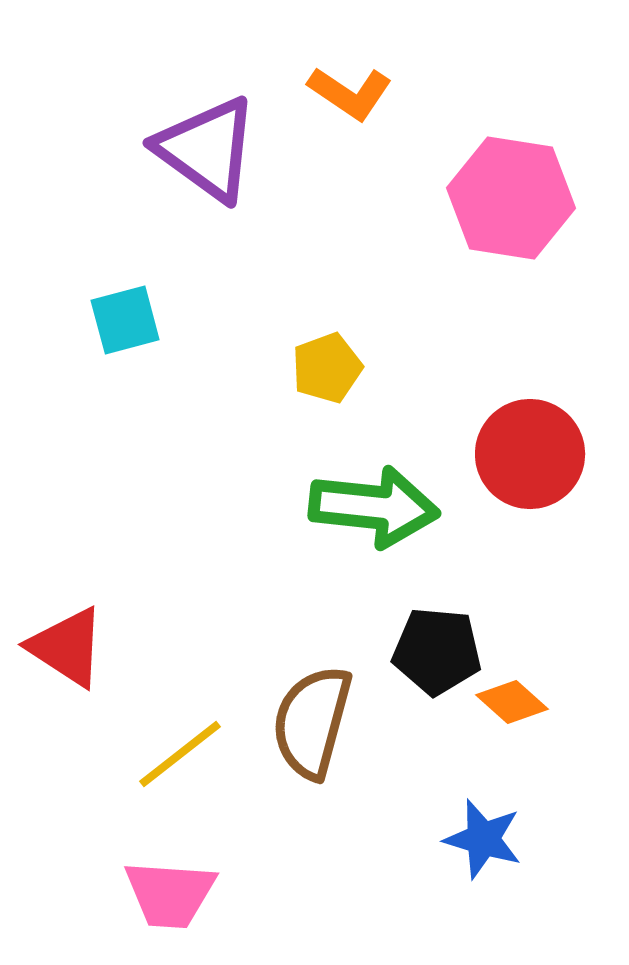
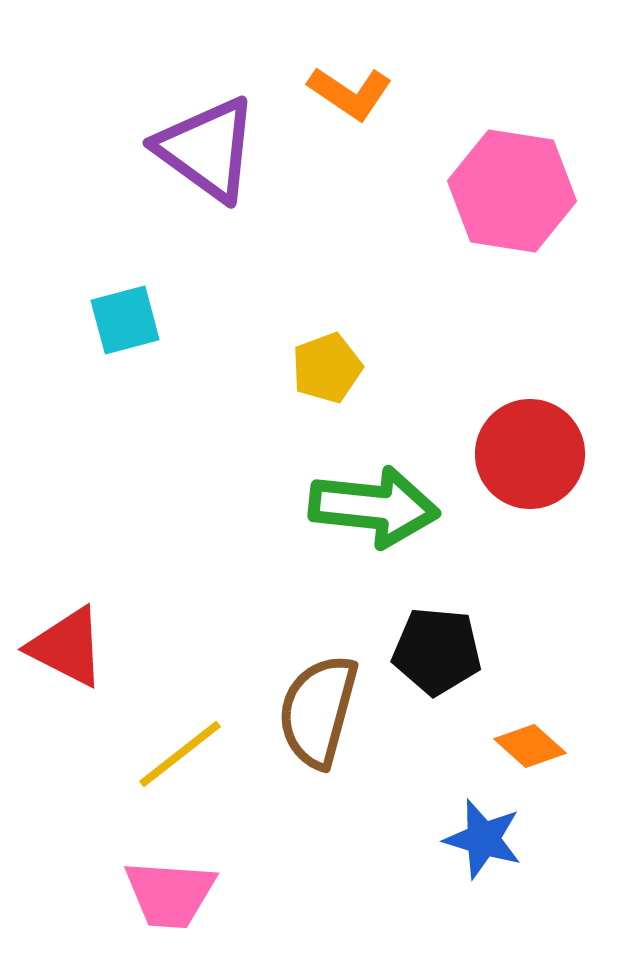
pink hexagon: moved 1 px right, 7 px up
red triangle: rotated 6 degrees counterclockwise
orange diamond: moved 18 px right, 44 px down
brown semicircle: moved 6 px right, 11 px up
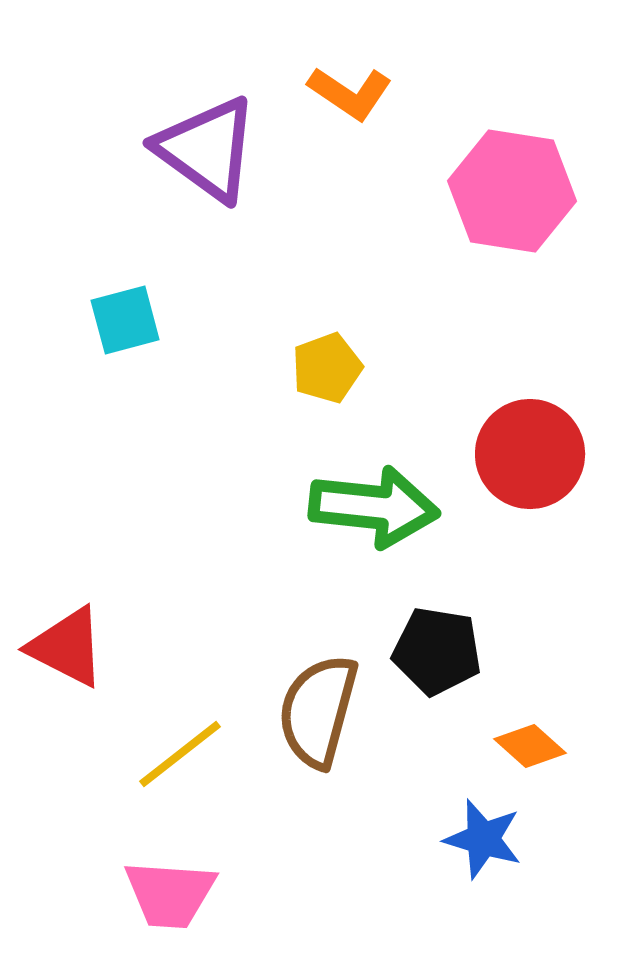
black pentagon: rotated 4 degrees clockwise
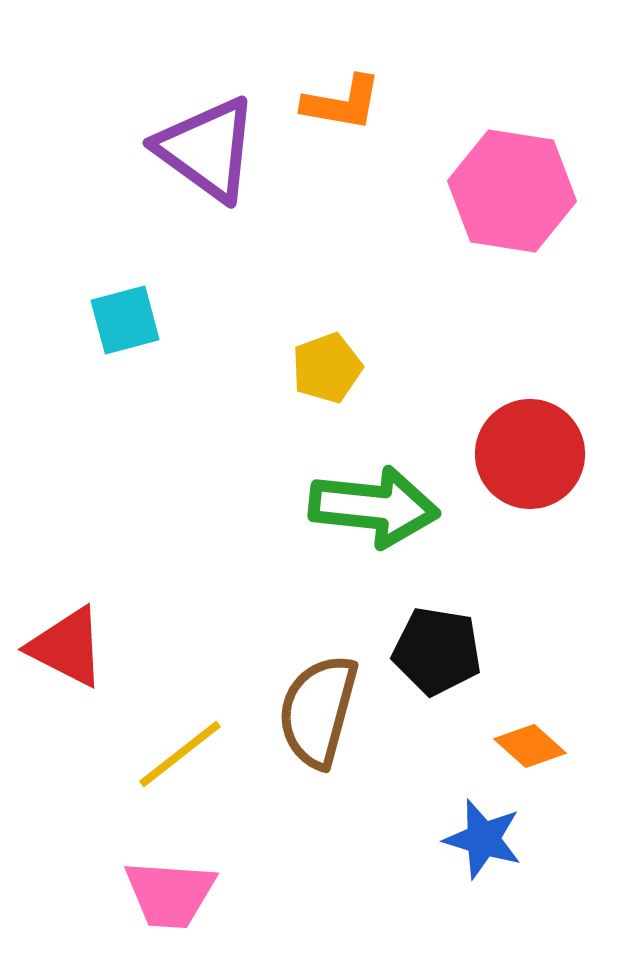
orange L-shape: moved 8 px left, 10 px down; rotated 24 degrees counterclockwise
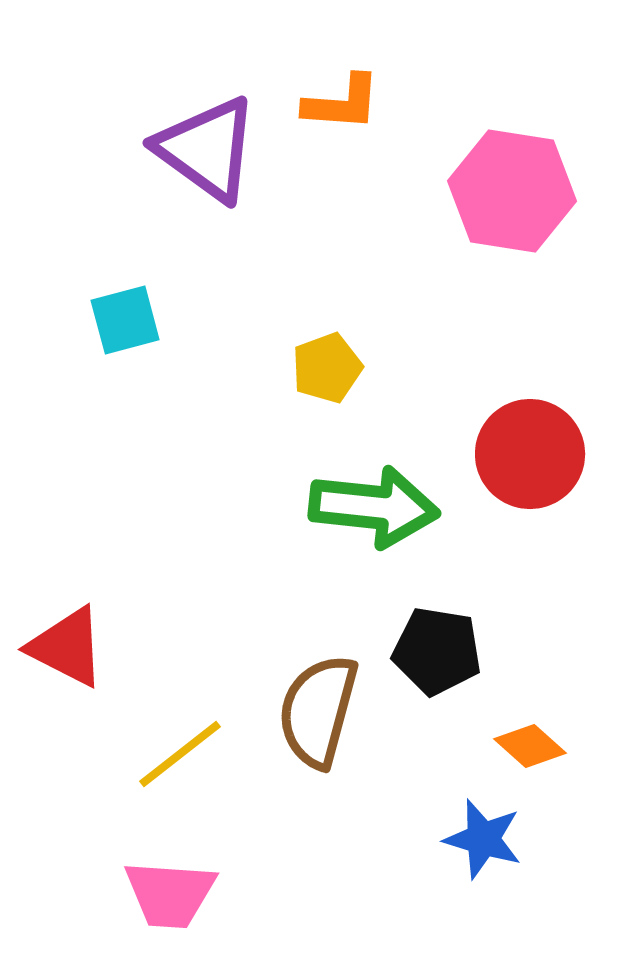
orange L-shape: rotated 6 degrees counterclockwise
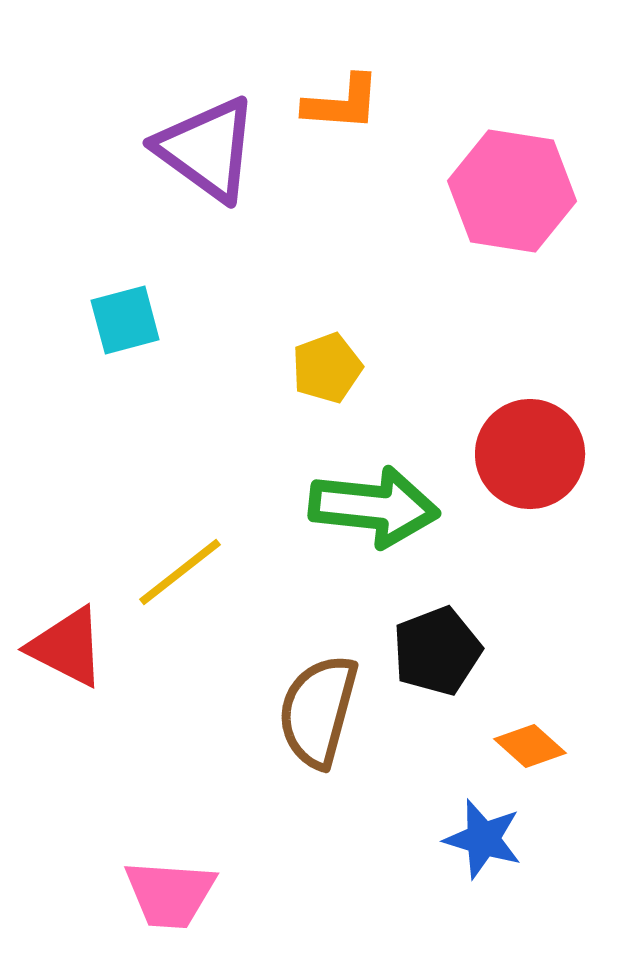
black pentagon: rotated 30 degrees counterclockwise
yellow line: moved 182 px up
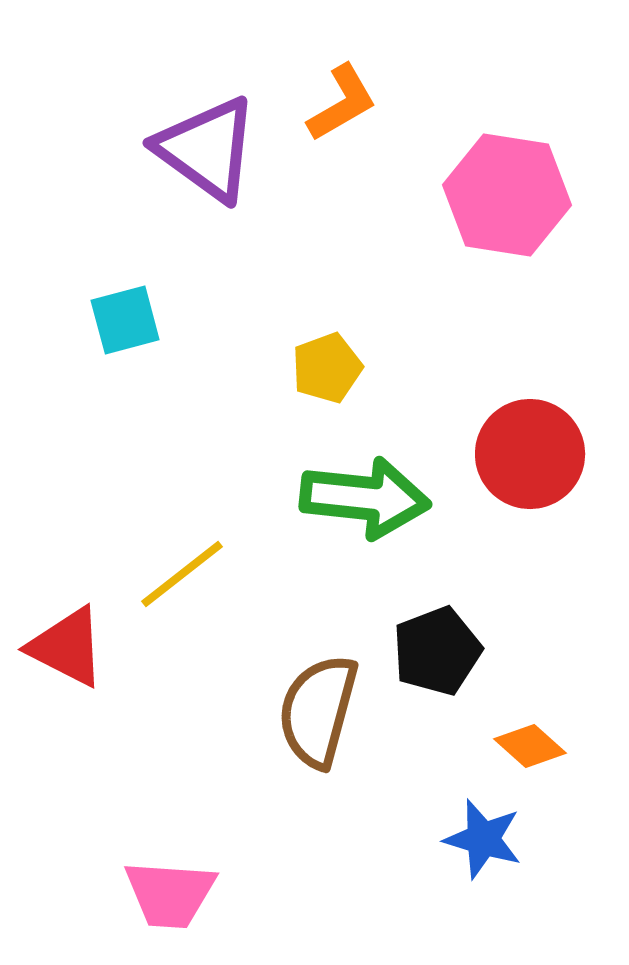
orange L-shape: rotated 34 degrees counterclockwise
pink hexagon: moved 5 px left, 4 px down
green arrow: moved 9 px left, 9 px up
yellow line: moved 2 px right, 2 px down
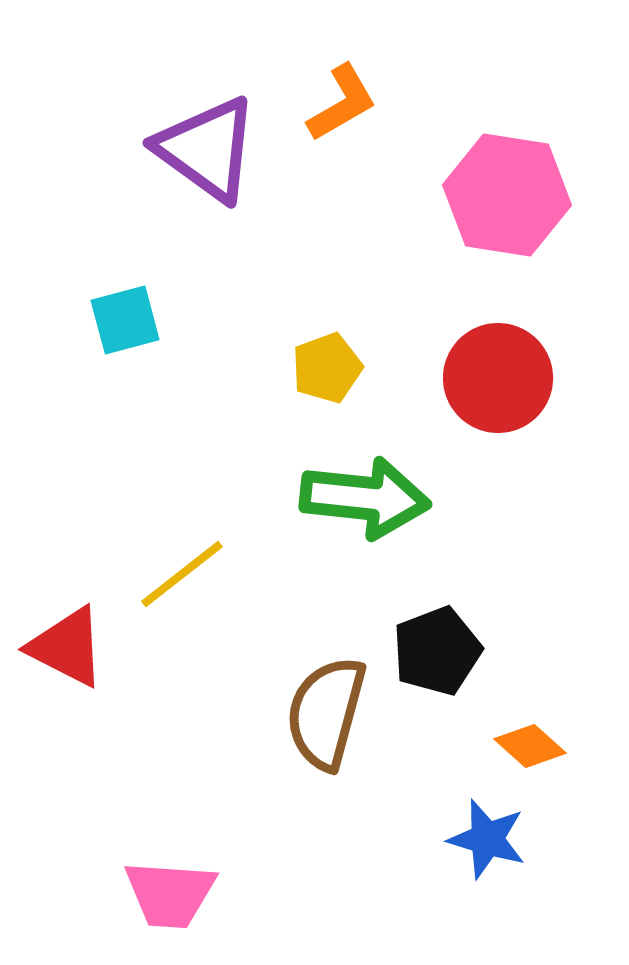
red circle: moved 32 px left, 76 px up
brown semicircle: moved 8 px right, 2 px down
blue star: moved 4 px right
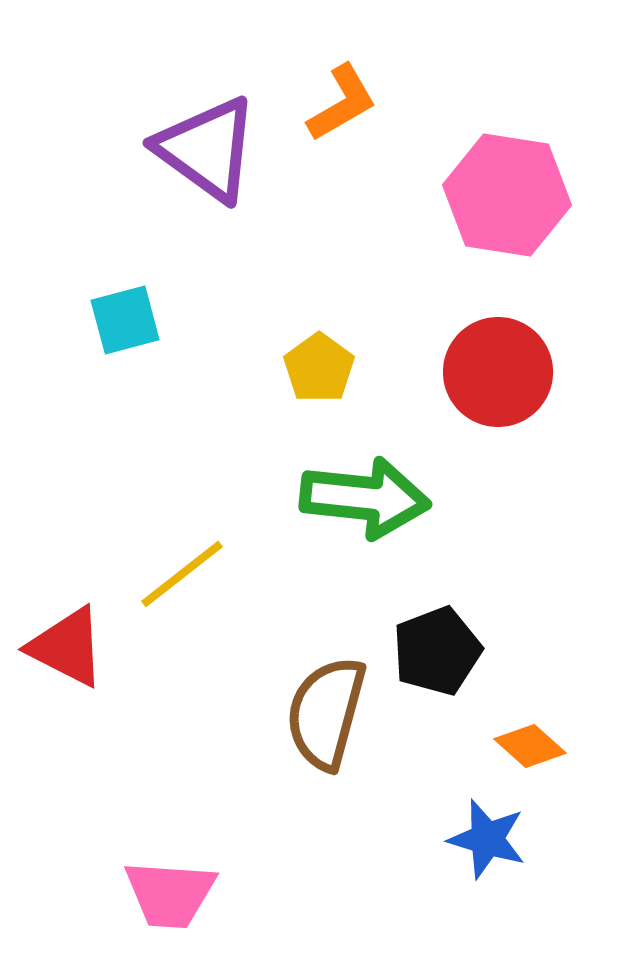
yellow pentagon: moved 8 px left; rotated 16 degrees counterclockwise
red circle: moved 6 px up
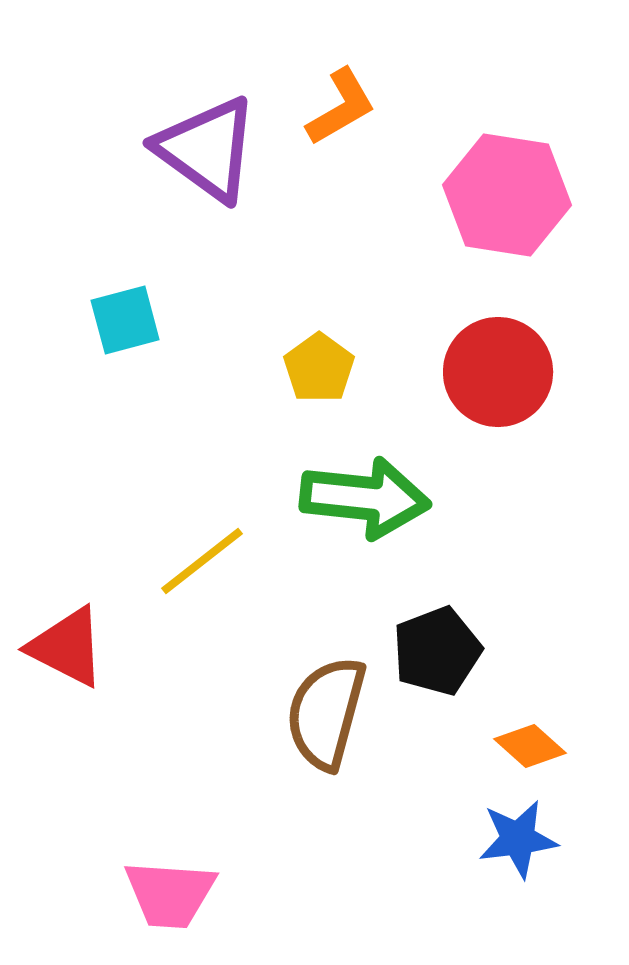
orange L-shape: moved 1 px left, 4 px down
yellow line: moved 20 px right, 13 px up
blue star: moved 31 px right; rotated 24 degrees counterclockwise
